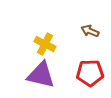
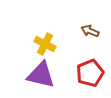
red pentagon: rotated 20 degrees counterclockwise
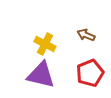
brown arrow: moved 4 px left, 4 px down
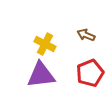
purple triangle: rotated 20 degrees counterclockwise
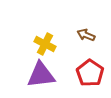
red pentagon: rotated 16 degrees counterclockwise
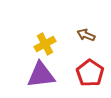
yellow cross: rotated 35 degrees clockwise
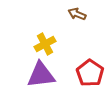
brown arrow: moved 9 px left, 21 px up
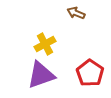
brown arrow: moved 1 px left, 1 px up
purple triangle: rotated 12 degrees counterclockwise
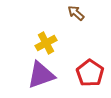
brown arrow: rotated 18 degrees clockwise
yellow cross: moved 1 px right, 1 px up
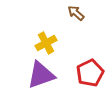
red pentagon: rotated 12 degrees clockwise
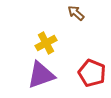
red pentagon: moved 2 px right; rotated 24 degrees counterclockwise
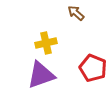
yellow cross: rotated 15 degrees clockwise
red pentagon: moved 1 px right, 5 px up
